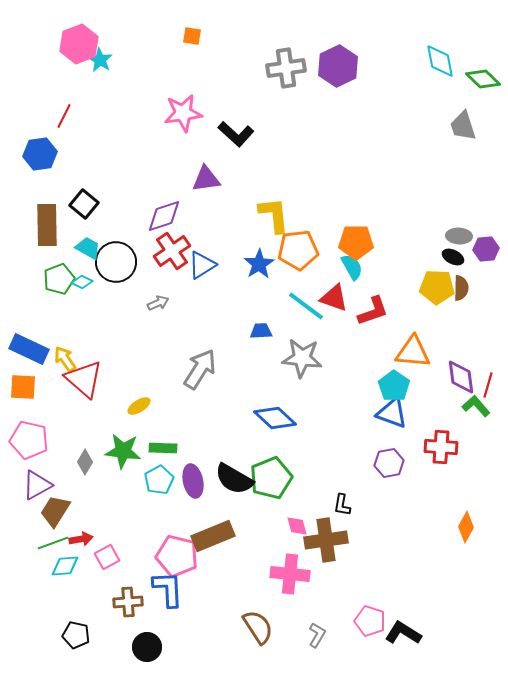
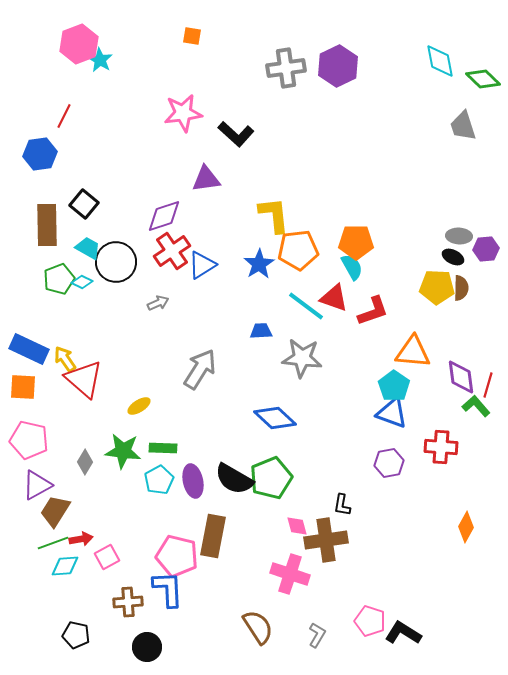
brown rectangle at (213, 536): rotated 57 degrees counterclockwise
pink cross at (290, 574): rotated 12 degrees clockwise
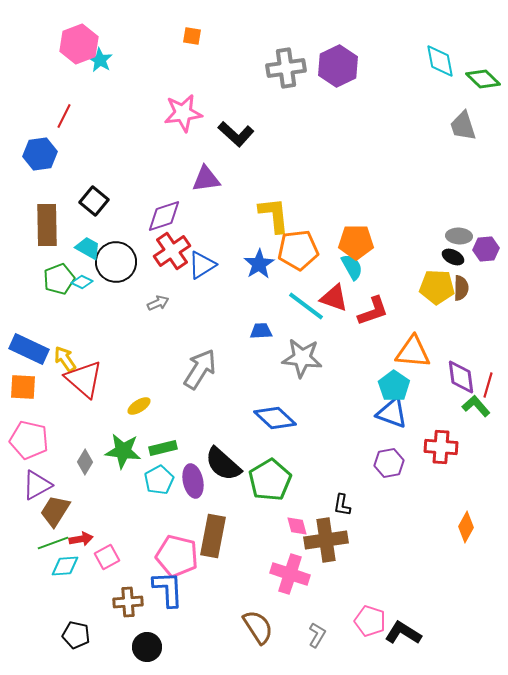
black square at (84, 204): moved 10 px right, 3 px up
green rectangle at (163, 448): rotated 16 degrees counterclockwise
green pentagon at (271, 478): moved 1 px left, 2 px down; rotated 9 degrees counterclockwise
black semicircle at (234, 479): moved 11 px left, 15 px up; rotated 12 degrees clockwise
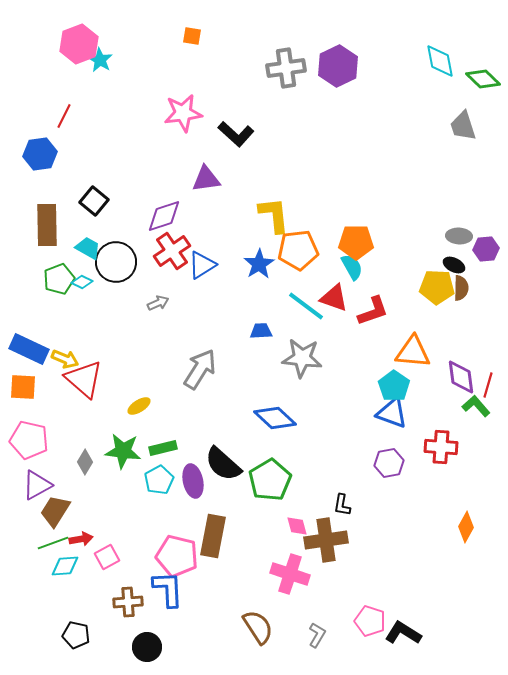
black ellipse at (453, 257): moved 1 px right, 8 px down
yellow arrow at (65, 359): rotated 148 degrees clockwise
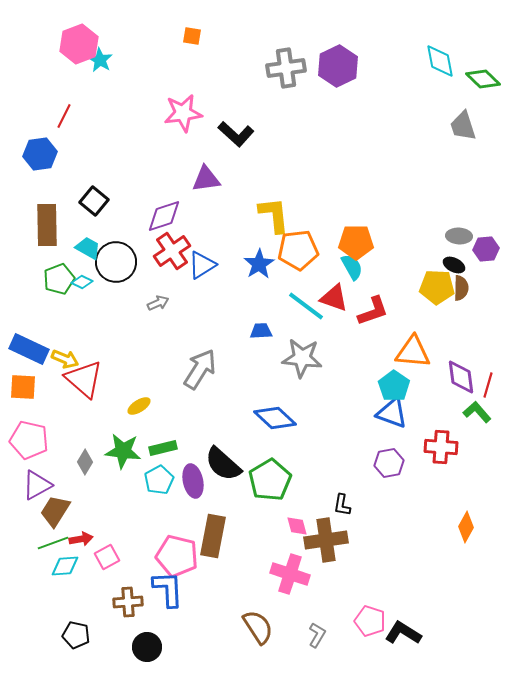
green L-shape at (476, 406): moved 1 px right, 6 px down
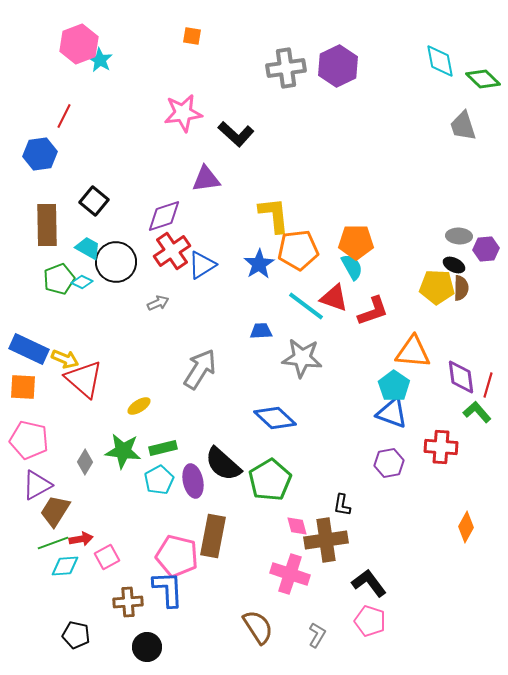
black L-shape at (403, 633): moved 34 px left, 50 px up; rotated 21 degrees clockwise
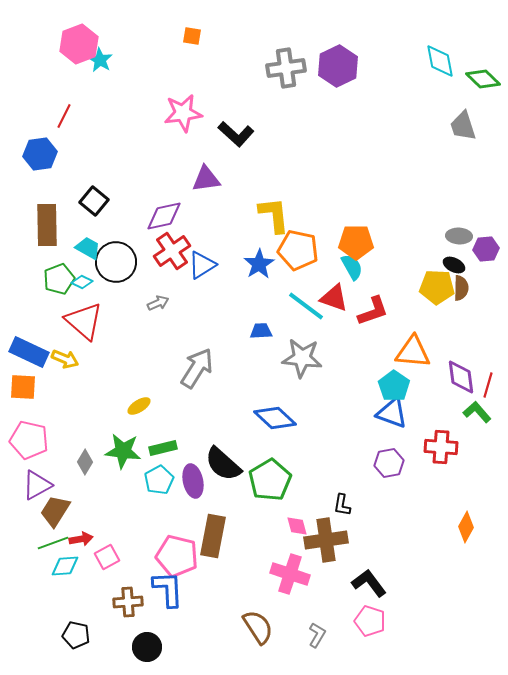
purple diamond at (164, 216): rotated 6 degrees clockwise
orange pentagon at (298, 250): rotated 18 degrees clockwise
blue rectangle at (29, 349): moved 3 px down
gray arrow at (200, 369): moved 3 px left, 1 px up
red triangle at (84, 379): moved 58 px up
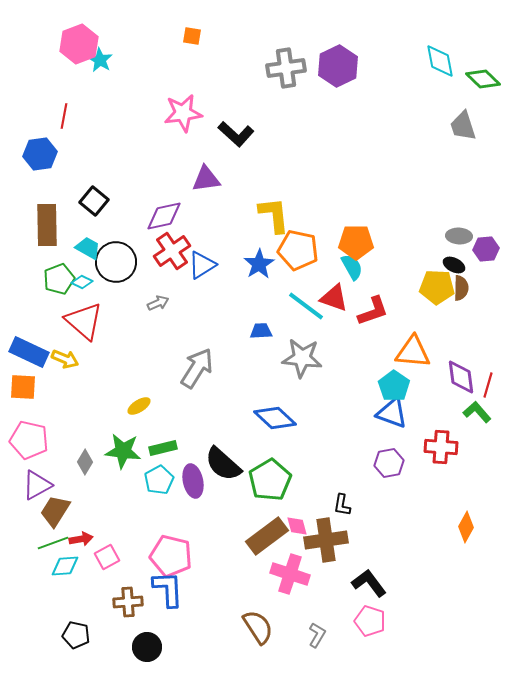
red line at (64, 116): rotated 15 degrees counterclockwise
brown rectangle at (213, 536): moved 54 px right; rotated 42 degrees clockwise
pink pentagon at (177, 556): moved 6 px left
